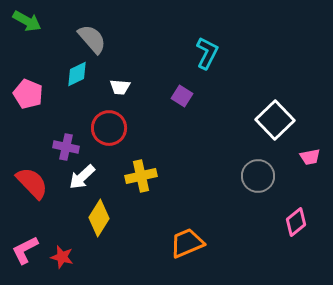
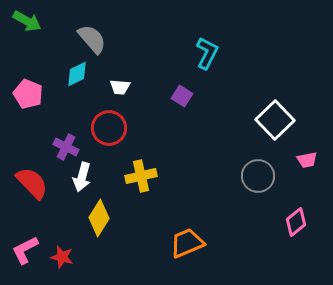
purple cross: rotated 15 degrees clockwise
pink trapezoid: moved 3 px left, 3 px down
white arrow: rotated 32 degrees counterclockwise
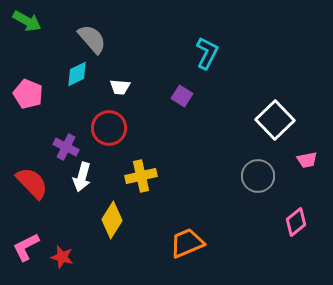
yellow diamond: moved 13 px right, 2 px down
pink L-shape: moved 1 px right, 3 px up
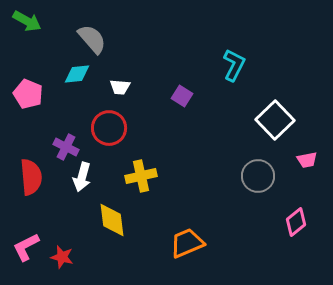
cyan L-shape: moved 27 px right, 12 px down
cyan diamond: rotated 20 degrees clockwise
red semicircle: moved 1 px left, 6 px up; rotated 39 degrees clockwise
yellow diamond: rotated 39 degrees counterclockwise
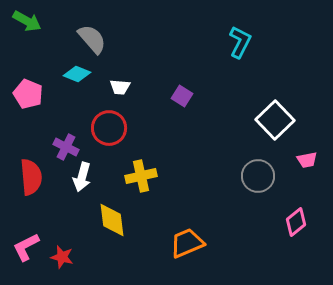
cyan L-shape: moved 6 px right, 23 px up
cyan diamond: rotated 28 degrees clockwise
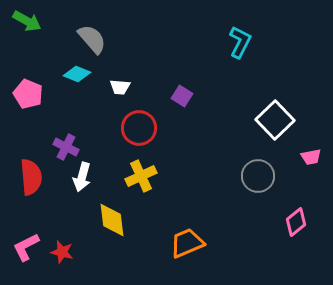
red circle: moved 30 px right
pink trapezoid: moved 4 px right, 3 px up
yellow cross: rotated 12 degrees counterclockwise
red star: moved 5 px up
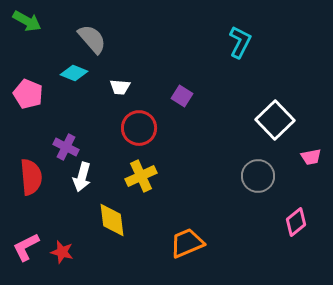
cyan diamond: moved 3 px left, 1 px up
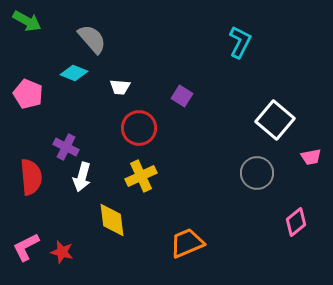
white square: rotated 6 degrees counterclockwise
gray circle: moved 1 px left, 3 px up
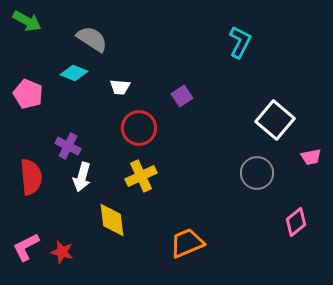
gray semicircle: rotated 16 degrees counterclockwise
purple square: rotated 25 degrees clockwise
purple cross: moved 2 px right, 1 px up
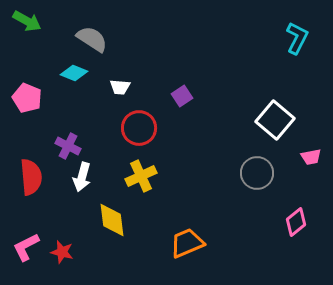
cyan L-shape: moved 57 px right, 4 px up
pink pentagon: moved 1 px left, 4 px down
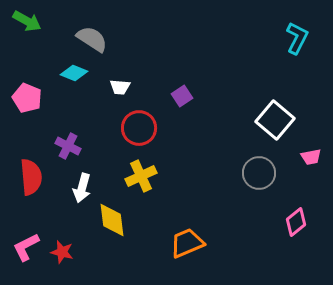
gray circle: moved 2 px right
white arrow: moved 11 px down
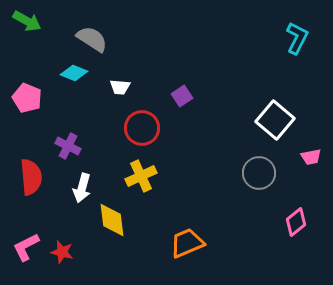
red circle: moved 3 px right
